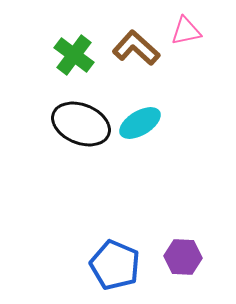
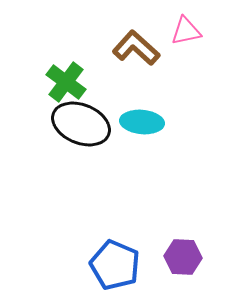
green cross: moved 8 px left, 27 px down
cyan ellipse: moved 2 px right, 1 px up; rotated 36 degrees clockwise
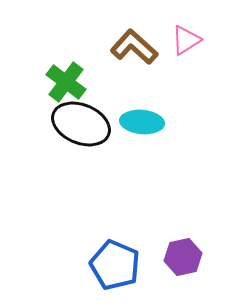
pink triangle: moved 9 px down; rotated 20 degrees counterclockwise
brown L-shape: moved 2 px left, 1 px up
purple hexagon: rotated 15 degrees counterclockwise
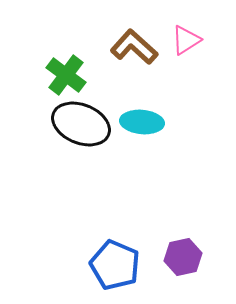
green cross: moved 7 px up
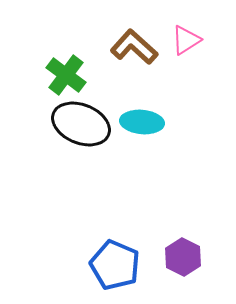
purple hexagon: rotated 21 degrees counterclockwise
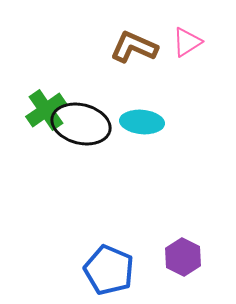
pink triangle: moved 1 px right, 2 px down
brown L-shape: rotated 18 degrees counterclockwise
green cross: moved 20 px left, 35 px down; rotated 18 degrees clockwise
black ellipse: rotated 8 degrees counterclockwise
blue pentagon: moved 6 px left, 5 px down
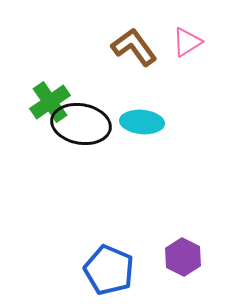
brown L-shape: rotated 30 degrees clockwise
green cross: moved 4 px right, 8 px up
black ellipse: rotated 4 degrees counterclockwise
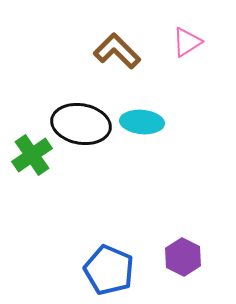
brown L-shape: moved 17 px left, 4 px down; rotated 9 degrees counterclockwise
green cross: moved 18 px left, 53 px down
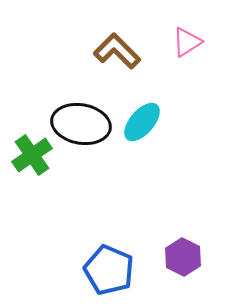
cyan ellipse: rotated 54 degrees counterclockwise
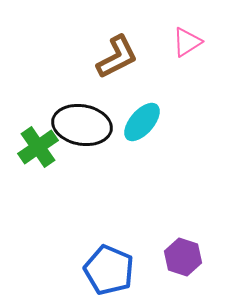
brown L-shape: moved 6 px down; rotated 108 degrees clockwise
black ellipse: moved 1 px right, 1 px down
green cross: moved 6 px right, 8 px up
purple hexagon: rotated 9 degrees counterclockwise
